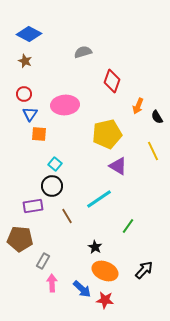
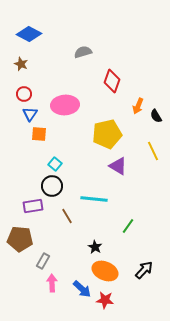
brown star: moved 4 px left, 3 px down
black semicircle: moved 1 px left, 1 px up
cyan line: moved 5 px left; rotated 40 degrees clockwise
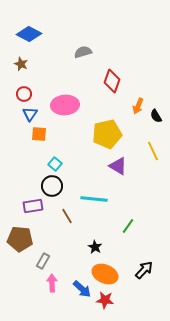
orange ellipse: moved 3 px down
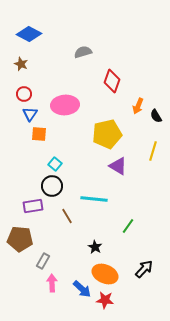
yellow line: rotated 42 degrees clockwise
black arrow: moved 1 px up
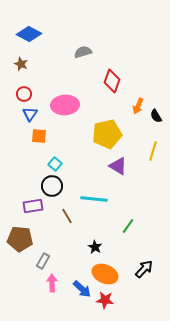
orange square: moved 2 px down
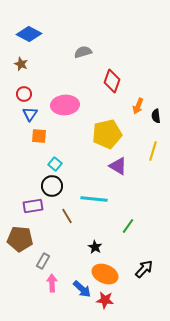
black semicircle: rotated 24 degrees clockwise
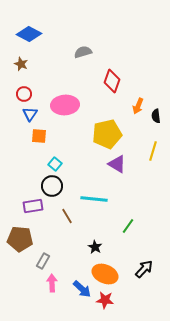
purple triangle: moved 1 px left, 2 px up
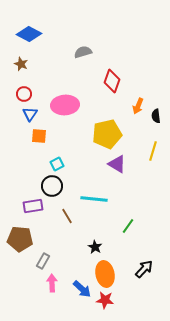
cyan square: moved 2 px right; rotated 24 degrees clockwise
orange ellipse: rotated 55 degrees clockwise
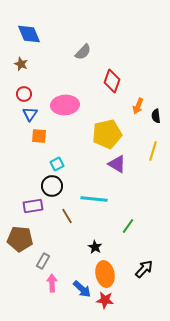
blue diamond: rotated 40 degrees clockwise
gray semicircle: rotated 150 degrees clockwise
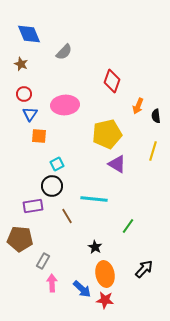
gray semicircle: moved 19 px left
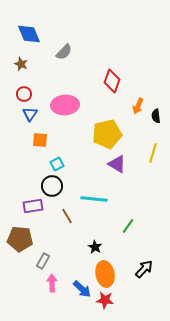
orange square: moved 1 px right, 4 px down
yellow line: moved 2 px down
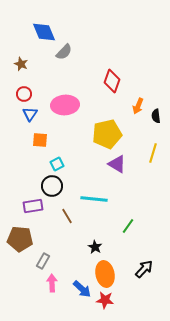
blue diamond: moved 15 px right, 2 px up
